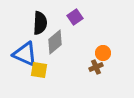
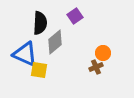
purple square: moved 1 px up
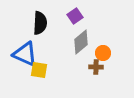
gray diamond: moved 26 px right
brown cross: rotated 24 degrees clockwise
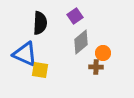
yellow square: moved 1 px right
